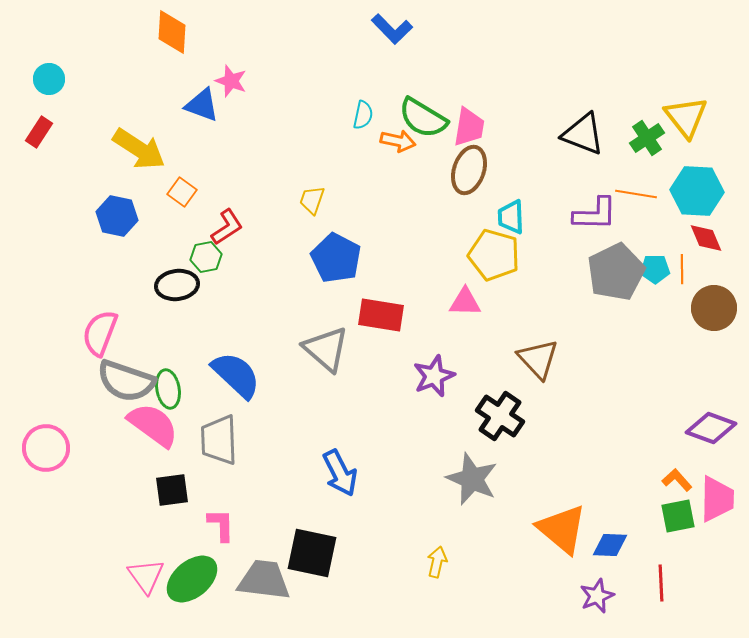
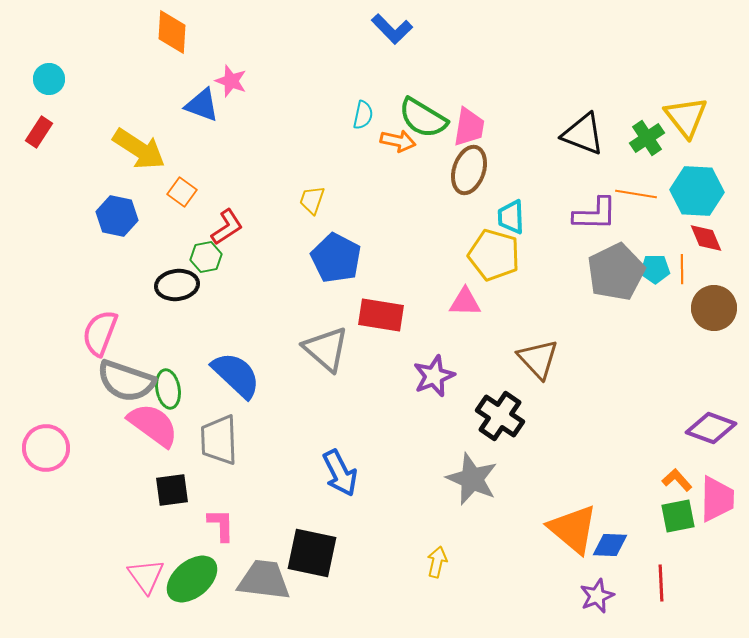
orange triangle at (562, 529): moved 11 px right
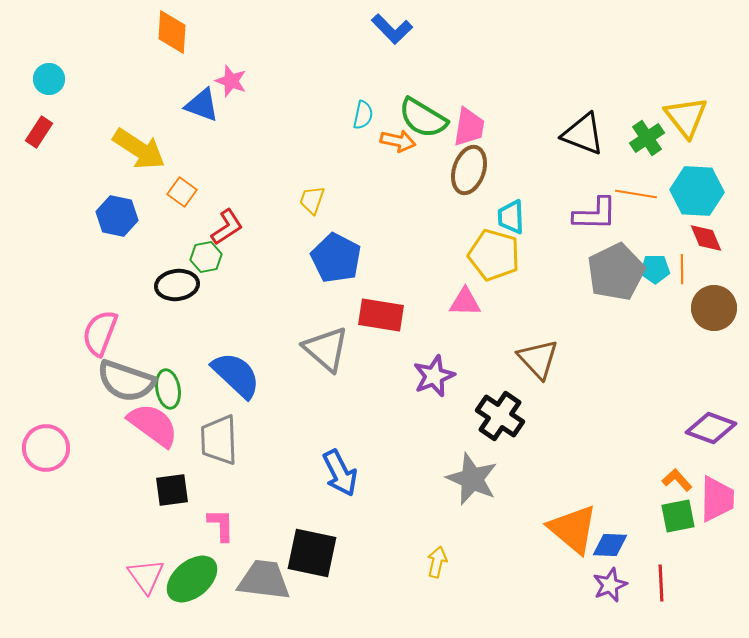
purple star at (597, 596): moved 13 px right, 11 px up
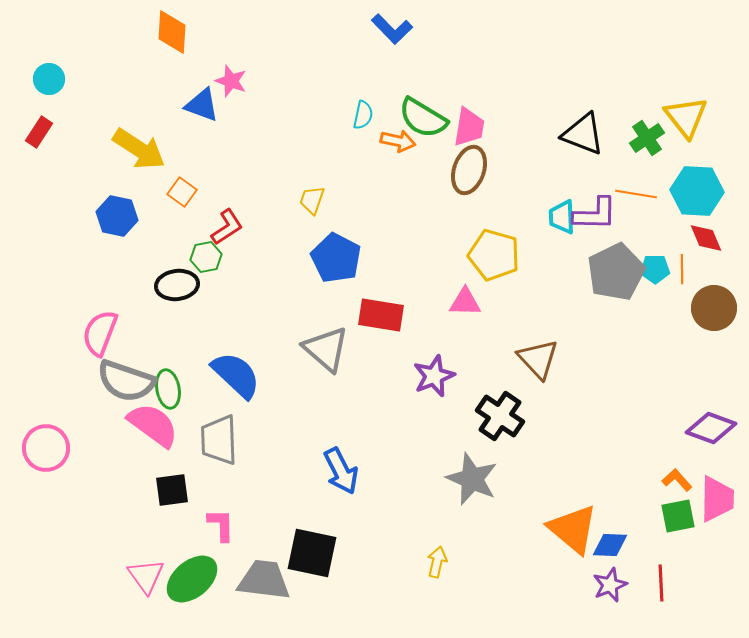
cyan trapezoid at (511, 217): moved 51 px right
blue arrow at (340, 473): moved 1 px right, 2 px up
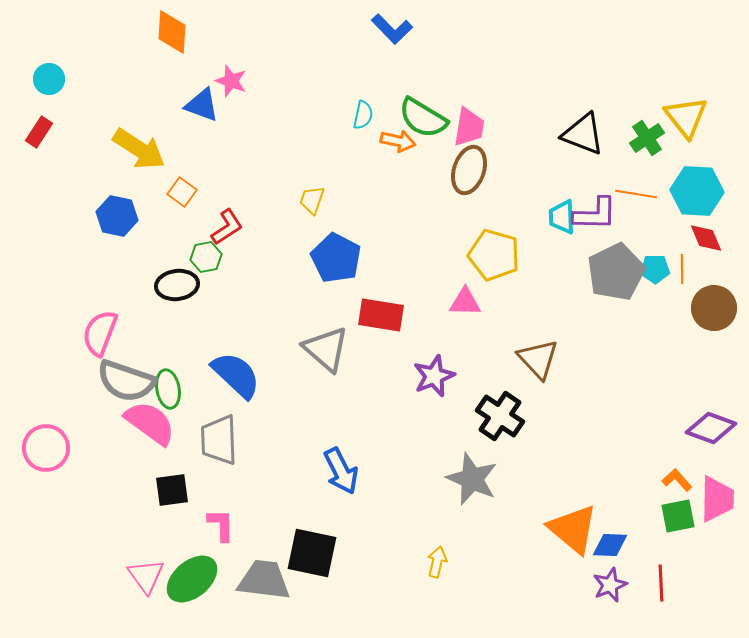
pink semicircle at (153, 425): moved 3 px left, 2 px up
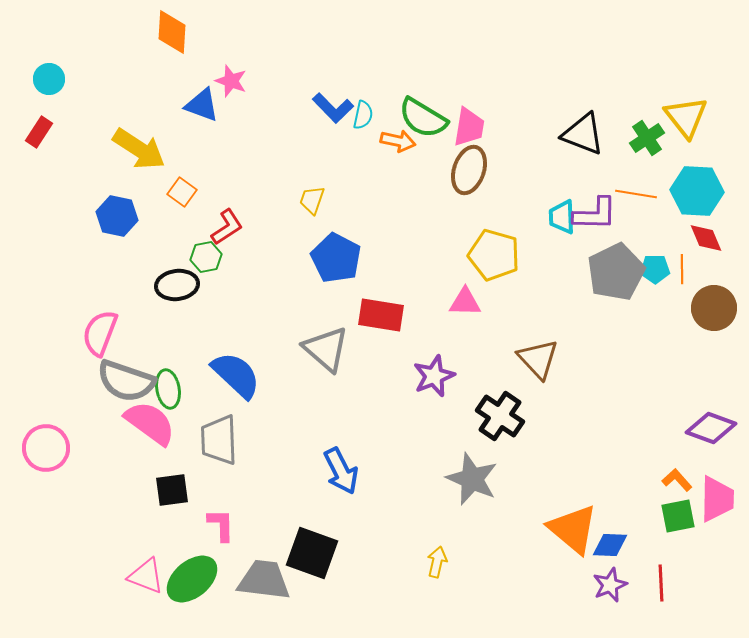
blue L-shape at (392, 29): moved 59 px left, 79 px down
black square at (312, 553): rotated 8 degrees clockwise
pink triangle at (146, 576): rotated 33 degrees counterclockwise
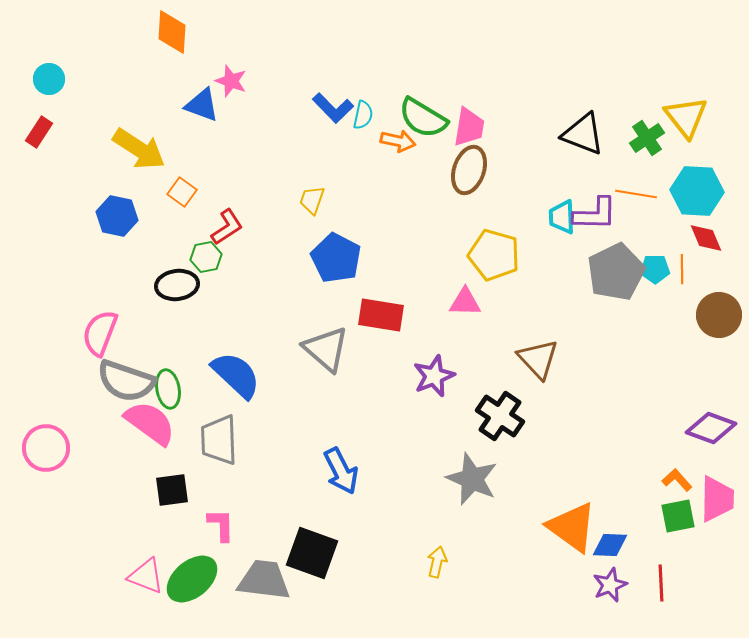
brown circle at (714, 308): moved 5 px right, 7 px down
orange triangle at (573, 529): moved 1 px left, 2 px up; rotated 4 degrees counterclockwise
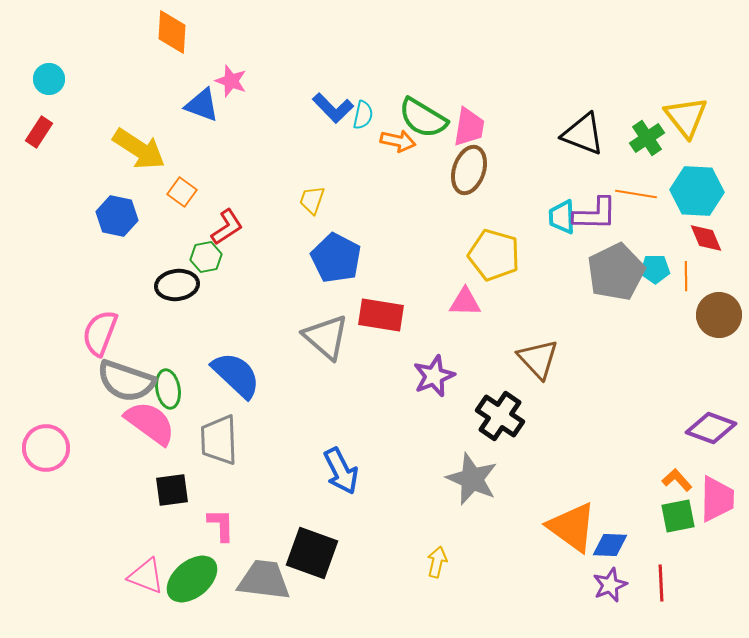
orange line at (682, 269): moved 4 px right, 7 px down
gray triangle at (326, 349): moved 12 px up
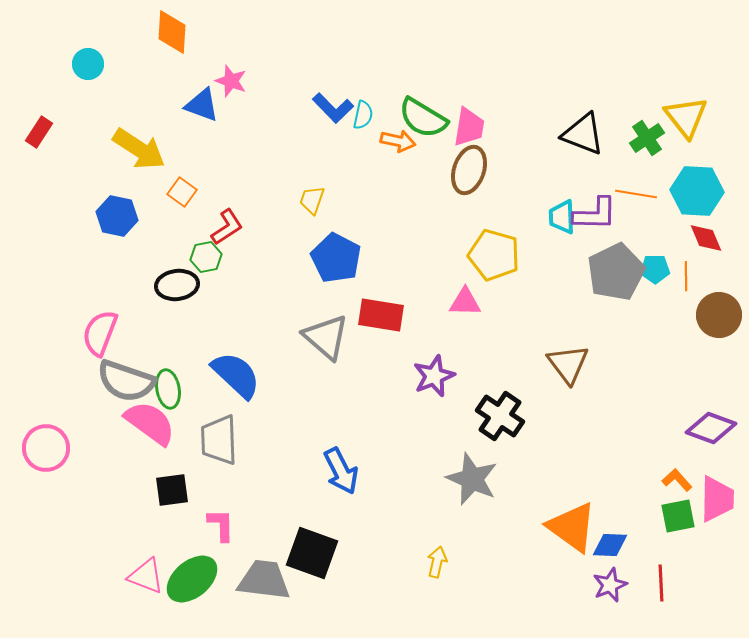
cyan circle at (49, 79): moved 39 px right, 15 px up
brown triangle at (538, 359): moved 30 px right, 5 px down; rotated 6 degrees clockwise
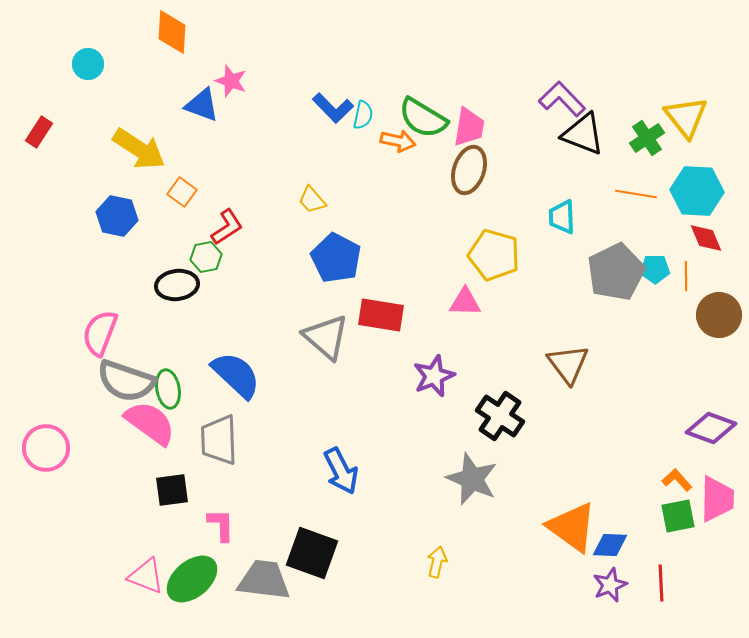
yellow trapezoid at (312, 200): rotated 60 degrees counterclockwise
purple L-shape at (595, 214): moved 33 px left, 115 px up; rotated 135 degrees counterclockwise
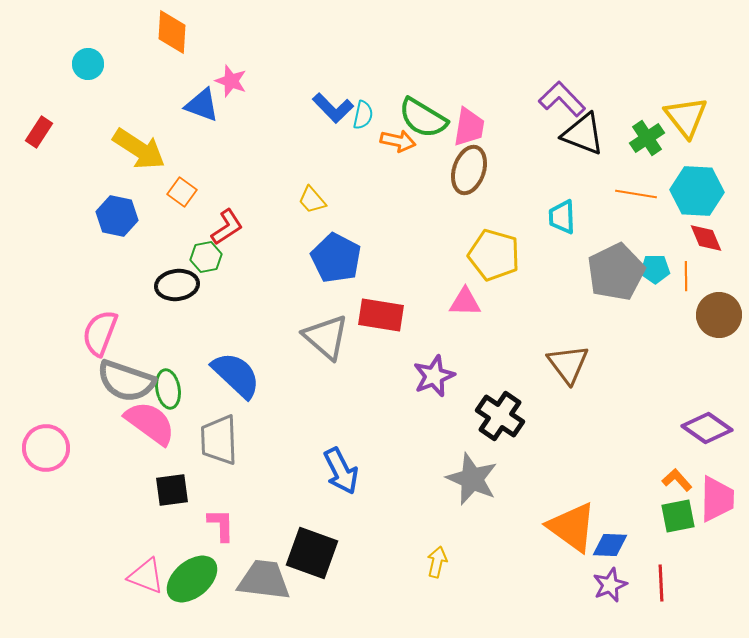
purple diamond at (711, 428): moved 4 px left; rotated 15 degrees clockwise
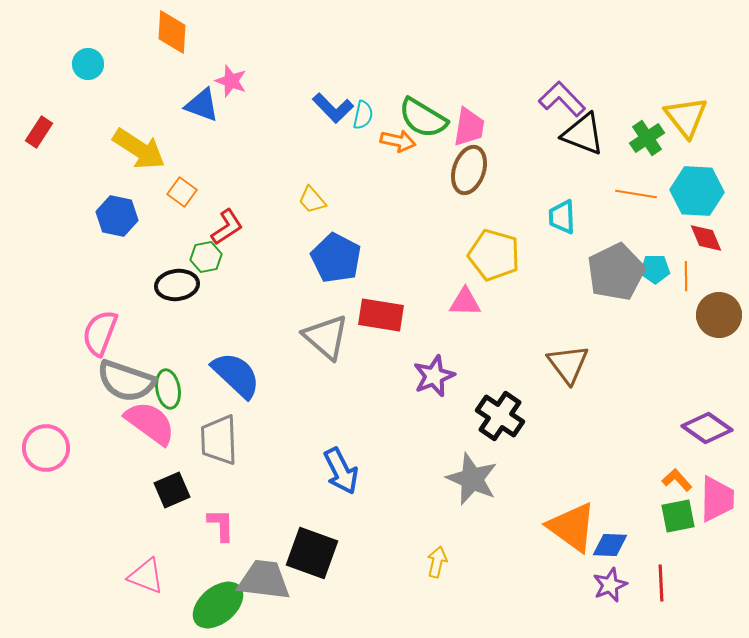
black square at (172, 490): rotated 15 degrees counterclockwise
green ellipse at (192, 579): moved 26 px right, 26 px down
